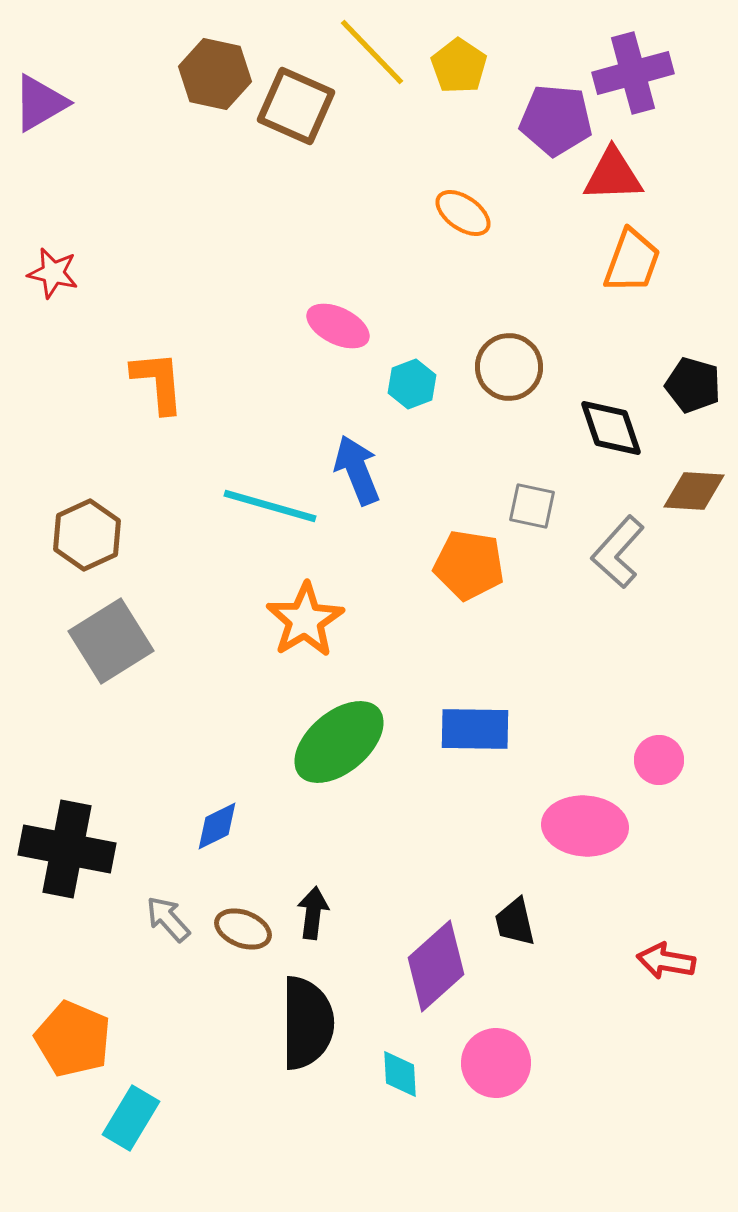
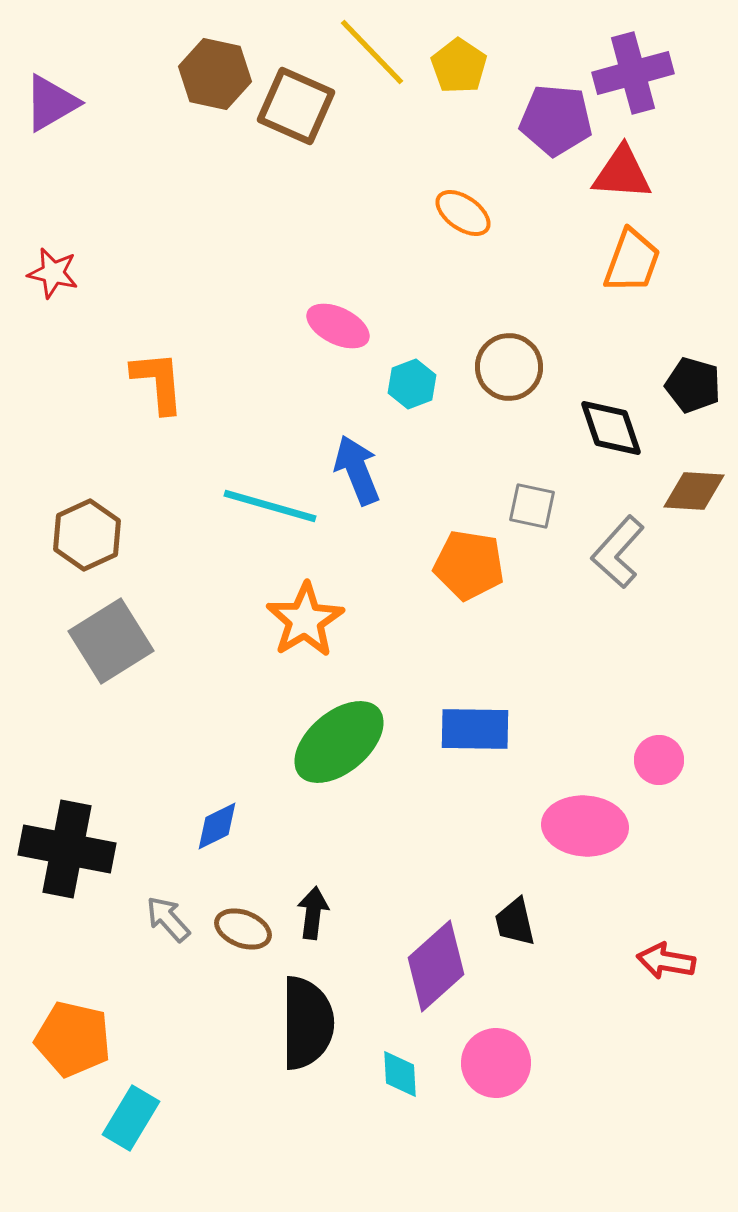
purple triangle at (40, 103): moved 11 px right
red triangle at (613, 175): moved 9 px right, 2 px up; rotated 6 degrees clockwise
orange pentagon at (73, 1039): rotated 10 degrees counterclockwise
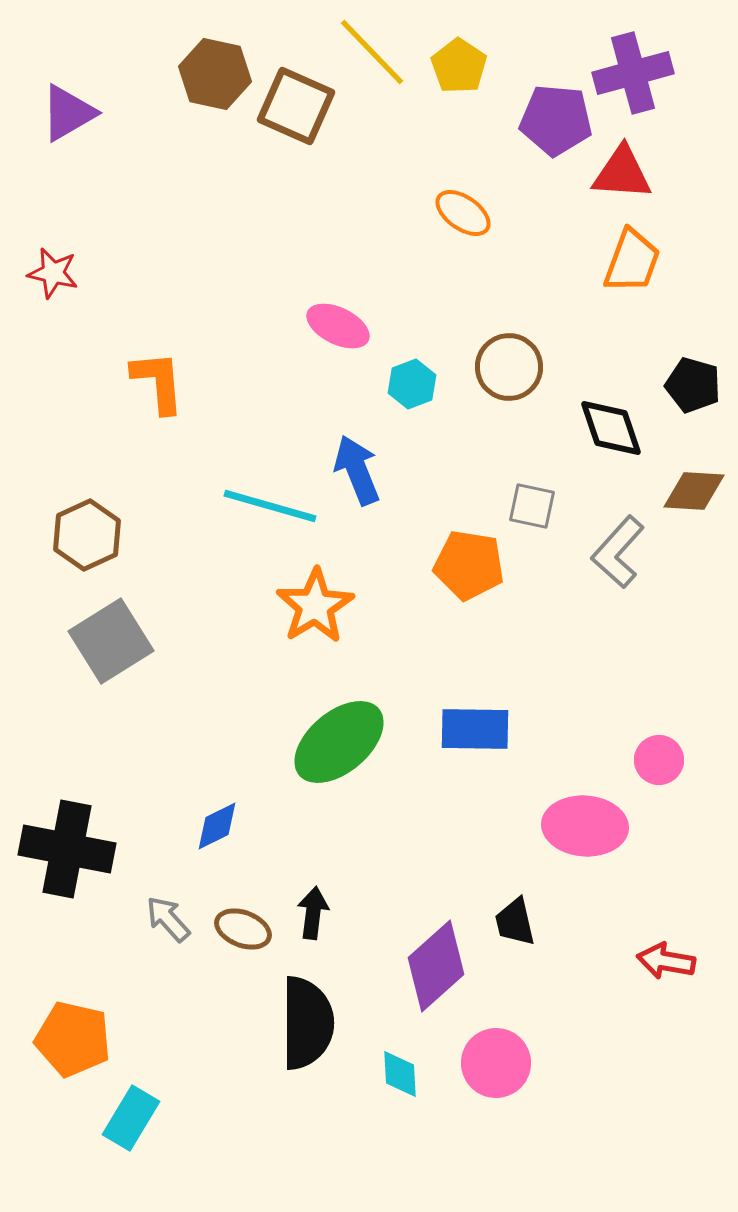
purple triangle at (51, 103): moved 17 px right, 10 px down
orange star at (305, 620): moved 10 px right, 14 px up
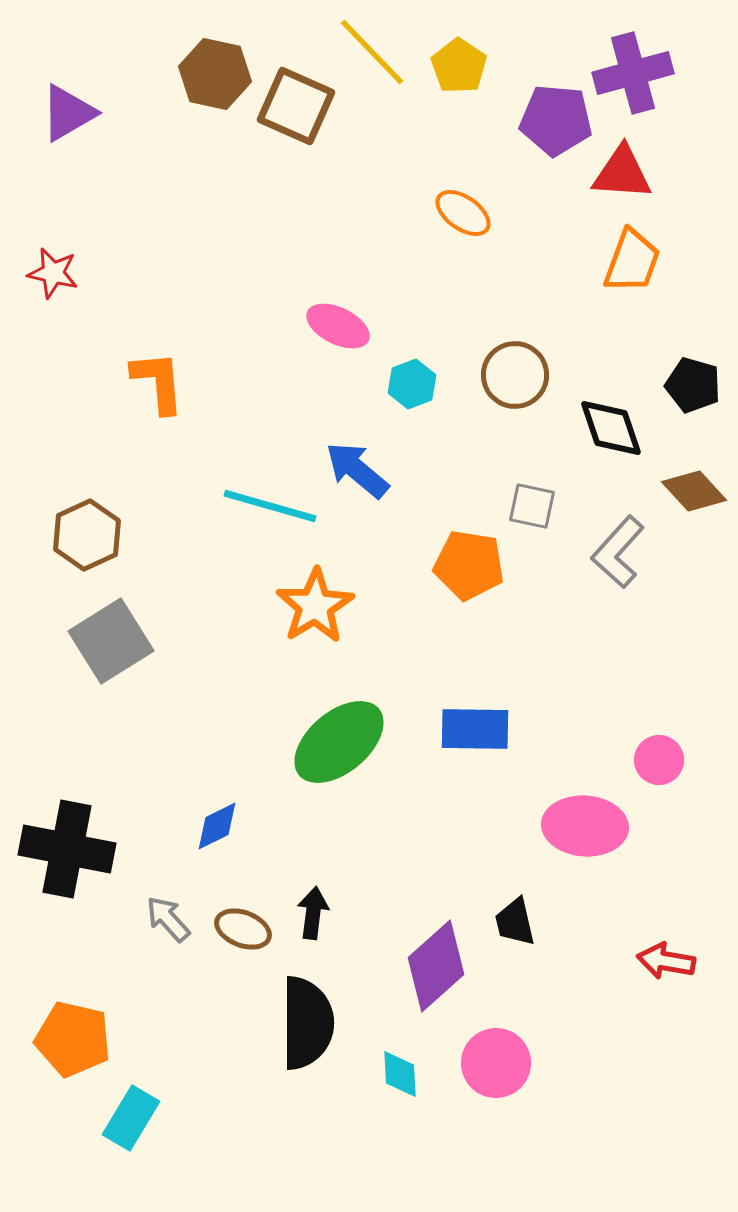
brown circle at (509, 367): moved 6 px right, 8 px down
blue arrow at (357, 470): rotated 28 degrees counterclockwise
brown diamond at (694, 491): rotated 44 degrees clockwise
